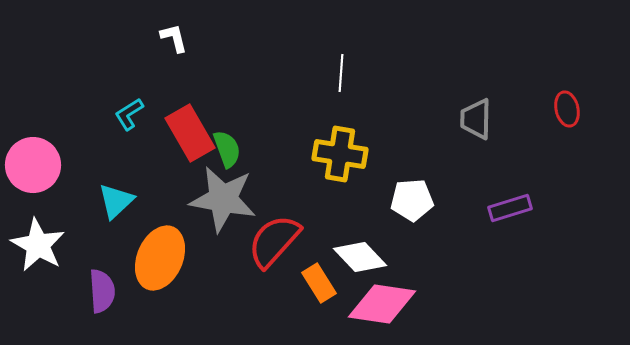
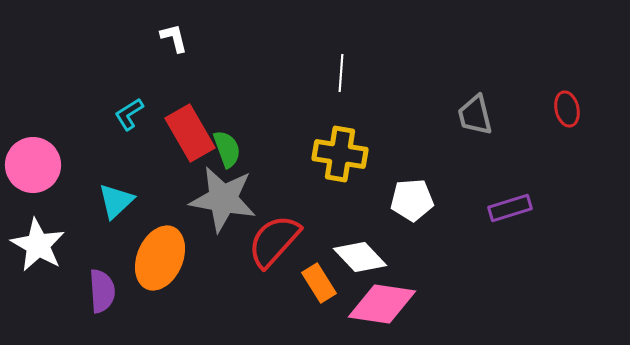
gray trapezoid: moved 1 px left, 4 px up; rotated 15 degrees counterclockwise
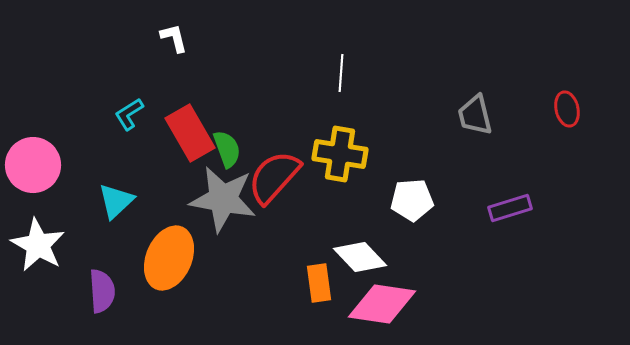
red semicircle: moved 64 px up
orange ellipse: moved 9 px right
orange rectangle: rotated 24 degrees clockwise
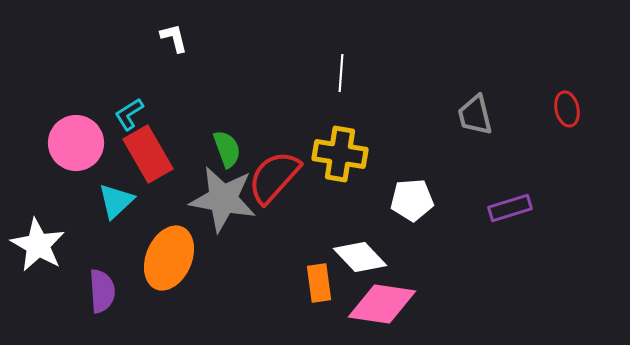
red rectangle: moved 42 px left, 21 px down
pink circle: moved 43 px right, 22 px up
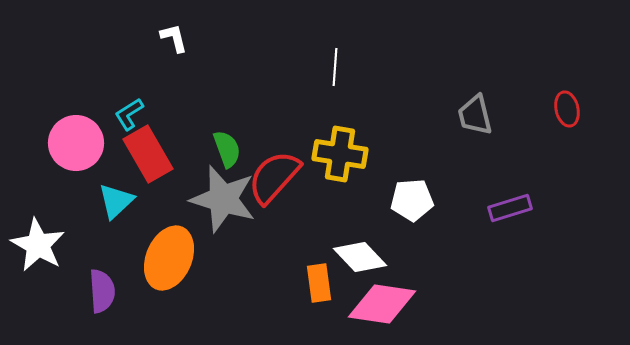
white line: moved 6 px left, 6 px up
gray star: rotated 6 degrees clockwise
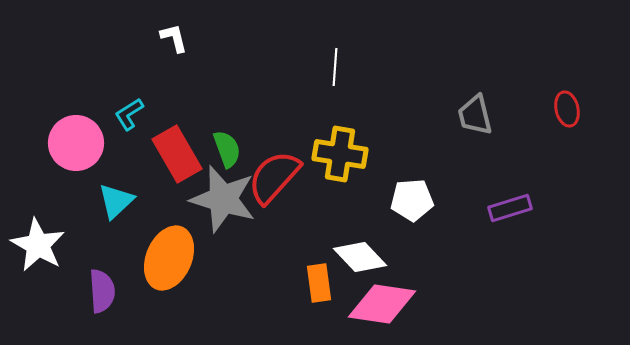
red rectangle: moved 29 px right
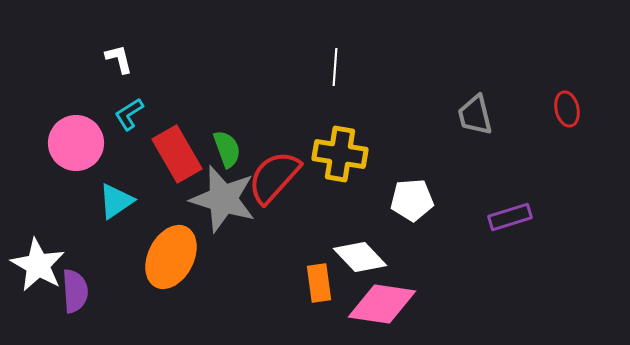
white L-shape: moved 55 px left, 21 px down
cyan triangle: rotated 9 degrees clockwise
purple rectangle: moved 9 px down
white star: moved 20 px down
orange ellipse: moved 2 px right, 1 px up; rotated 4 degrees clockwise
purple semicircle: moved 27 px left
